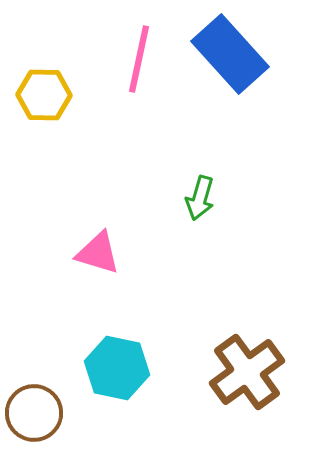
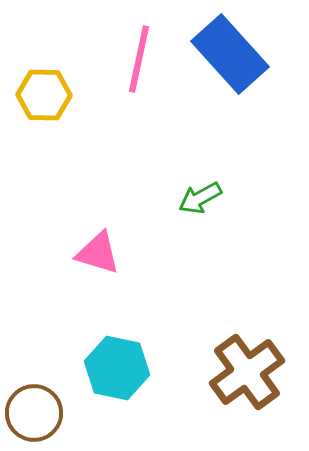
green arrow: rotated 45 degrees clockwise
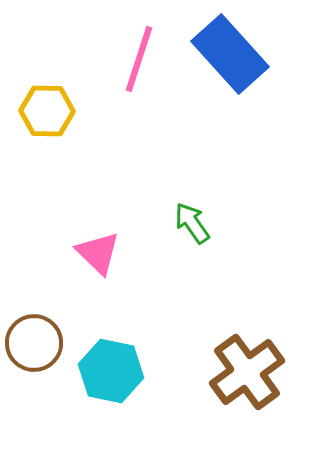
pink line: rotated 6 degrees clockwise
yellow hexagon: moved 3 px right, 16 px down
green arrow: moved 8 px left, 25 px down; rotated 84 degrees clockwise
pink triangle: rotated 27 degrees clockwise
cyan hexagon: moved 6 px left, 3 px down
brown circle: moved 70 px up
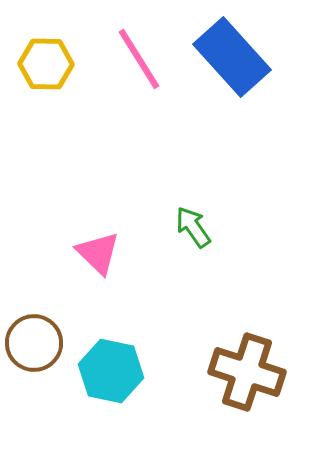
blue rectangle: moved 2 px right, 3 px down
pink line: rotated 50 degrees counterclockwise
yellow hexagon: moved 1 px left, 47 px up
green arrow: moved 1 px right, 4 px down
brown cross: rotated 36 degrees counterclockwise
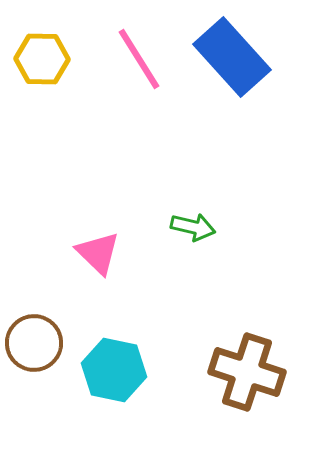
yellow hexagon: moved 4 px left, 5 px up
green arrow: rotated 138 degrees clockwise
cyan hexagon: moved 3 px right, 1 px up
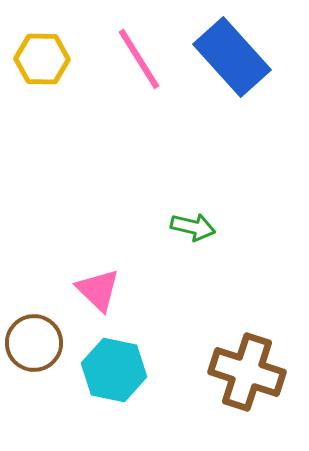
pink triangle: moved 37 px down
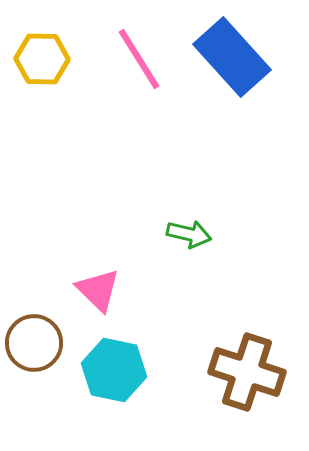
green arrow: moved 4 px left, 7 px down
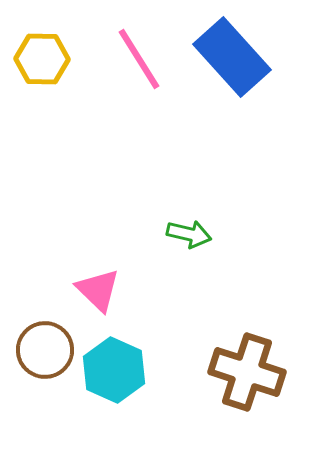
brown circle: moved 11 px right, 7 px down
cyan hexagon: rotated 12 degrees clockwise
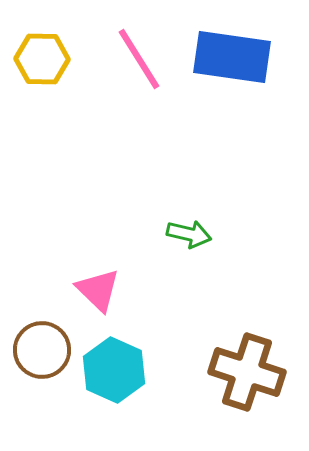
blue rectangle: rotated 40 degrees counterclockwise
brown circle: moved 3 px left
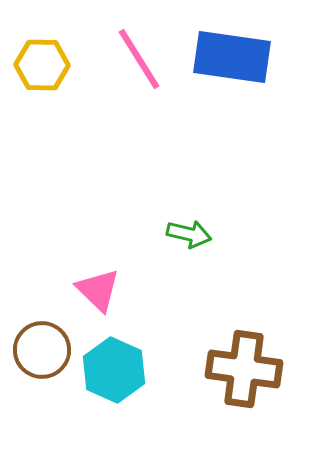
yellow hexagon: moved 6 px down
brown cross: moved 3 px left, 3 px up; rotated 10 degrees counterclockwise
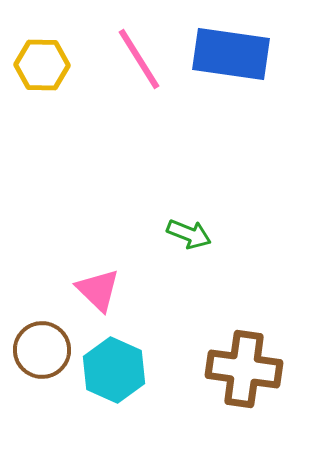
blue rectangle: moved 1 px left, 3 px up
green arrow: rotated 9 degrees clockwise
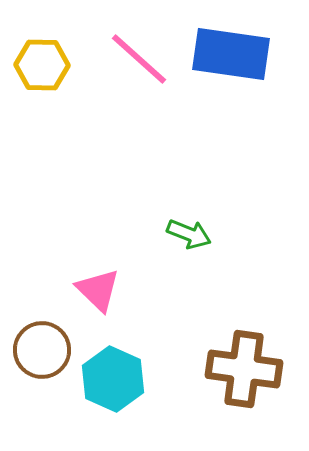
pink line: rotated 16 degrees counterclockwise
cyan hexagon: moved 1 px left, 9 px down
